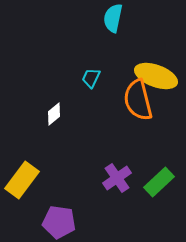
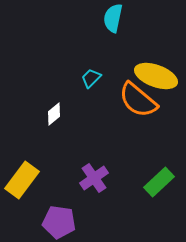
cyan trapezoid: rotated 20 degrees clockwise
orange semicircle: rotated 36 degrees counterclockwise
purple cross: moved 23 px left
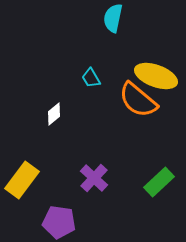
cyan trapezoid: rotated 75 degrees counterclockwise
purple cross: rotated 12 degrees counterclockwise
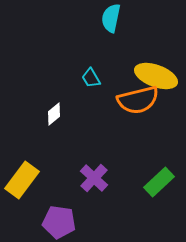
cyan semicircle: moved 2 px left
orange semicircle: rotated 54 degrees counterclockwise
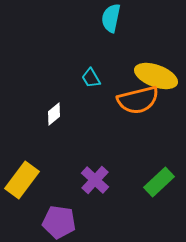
purple cross: moved 1 px right, 2 px down
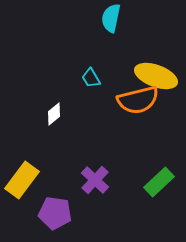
purple pentagon: moved 4 px left, 9 px up
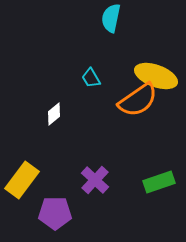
orange semicircle: rotated 21 degrees counterclockwise
green rectangle: rotated 24 degrees clockwise
purple pentagon: rotated 8 degrees counterclockwise
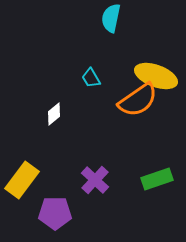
green rectangle: moved 2 px left, 3 px up
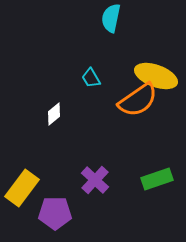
yellow rectangle: moved 8 px down
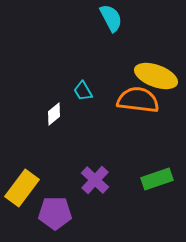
cyan semicircle: rotated 140 degrees clockwise
cyan trapezoid: moved 8 px left, 13 px down
orange semicircle: rotated 138 degrees counterclockwise
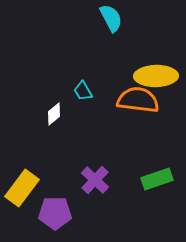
yellow ellipse: rotated 21 degrees counterclockwise
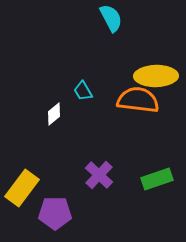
purple cross: moved 4 px right, 5 px up
